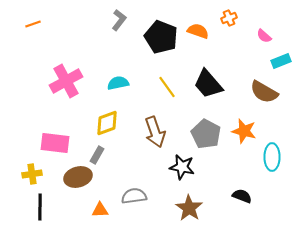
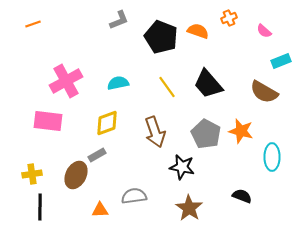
gray L-shape: rotated 30 degrees clockwise
pink semicircle: moved 5 px up
orange star: moved 3 px left
pink rectangle: moved 7 px left, 22 px up
gray rectangle: rotated 30 degrees clockwise
brown ellipse: moved 2 px left, 2 px up; rotated 48 degrees counterclockwise
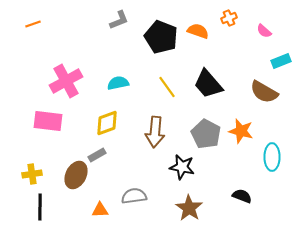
brown arrow: rotated 24 degrees clockwise
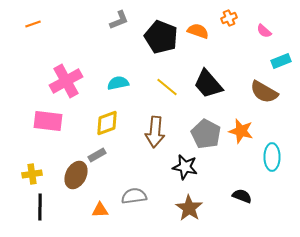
yellow line: rotated 15 degrees counterclockwise
black star: moved 3 px right
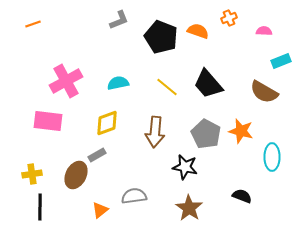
pink semicircle: rotated 140 degrees clockwise
orange triangle: rotated 36 degrees counterclockwise
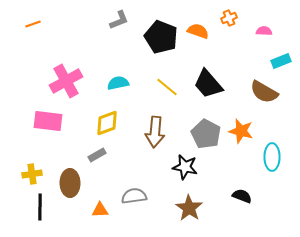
brown ellipse: moved 6 px left, 8 px down; rotated 28 degrees counterclockwise
orange triangle: rotated 36 degrees clockwise
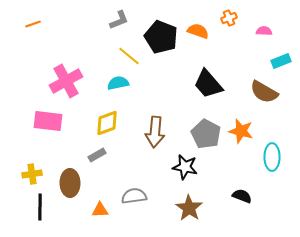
yellow line: moved 38 px left, 31 px up
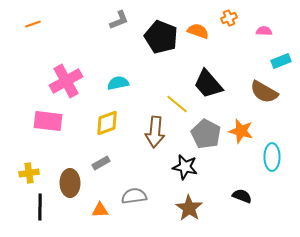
yellow line: moved 48 px right, 48 px down
gray rectangle: moved 4 px right, 8 px down
yellow cross: moved 3 px left, 1 px up
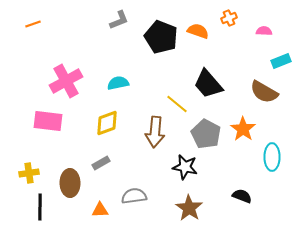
orange star: moved 2 px right, 2 px up; rotated 20 degrees clockwise
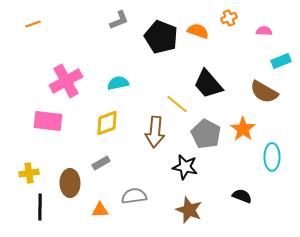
brown star: moved 2 px down; rotated 12 degrees counterclockwise
